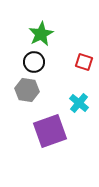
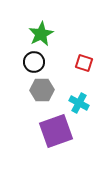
red square: moved 1 px down
gray hexagon: moved 15 px right; rotated 10 degrees counterclockwise
cyan cross: rotated 12 degrees counterclockwise
purple square: moved 6 px right
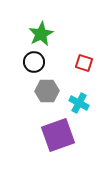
gray hexagon: moved 5 px right, 1 px down
purple square: moved 2 px right, 4 px down
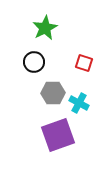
green star: moved 4 px right, 6 px up
gray hexagon: moved 6 px right, 2 px down
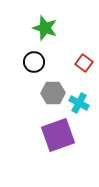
green star: rotated 25 degrees counterclockwise
red square: rotated 18 degrees clockwise
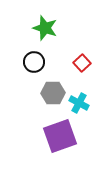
red square: moved 2 px left; rotated 12 degrees clockwise
purple square: moved 2 px right, 1 px down
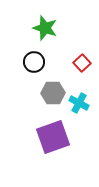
purple square: moved 7 px left, 1 px down
